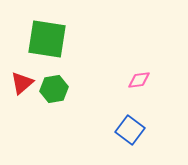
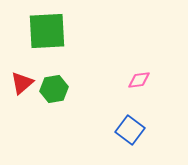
green square: moved 8 px up; rotated 12 degrees counterclockwise
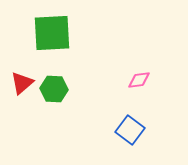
green square: moved 5 px right, 2 px down
green hexagon: rotated 12 degrees clockwise
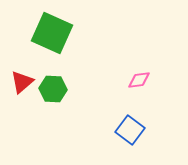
green square: rotated 27 degrees clockwise
red triangle: moved 1 px up
green hexagon: moved 1 px left
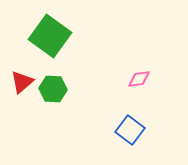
green square: moved 2 px left, 3 px down; rotated 12 degrees clockwise
pink diamond: moved 1 px up
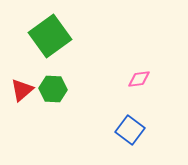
green square: rotated 18 degrees clockwise
red triangle: moved 8 px down
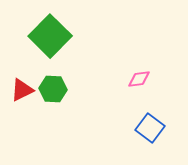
green square: rotated 9 degrees counterclockwise
red triangle: rotated 15 degrees clockwise
blue square: moved 20 px right, 2 px up
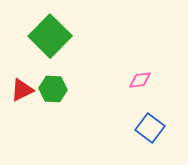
pink diamond: moved 1 px right, 1 px down
